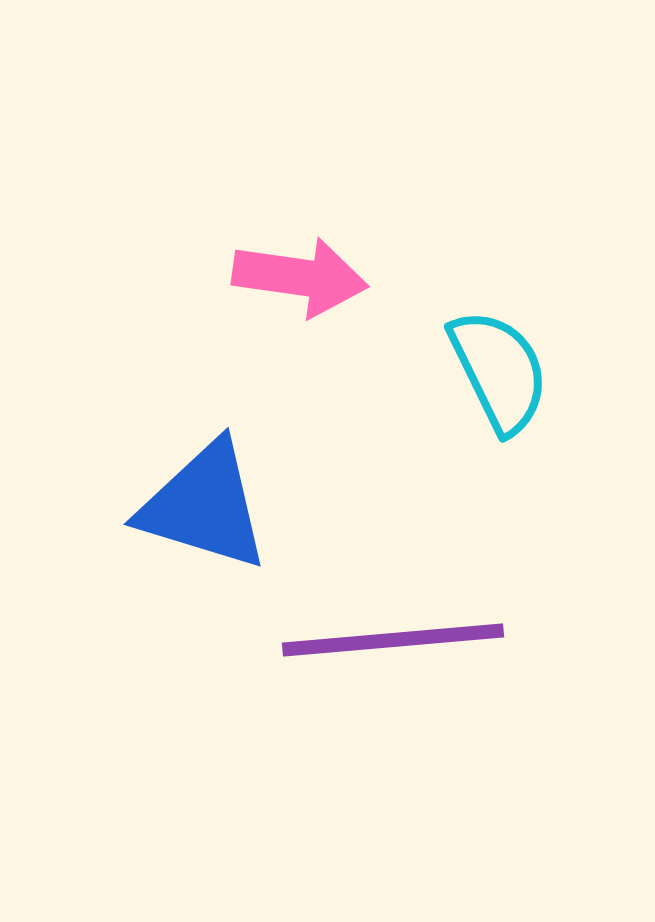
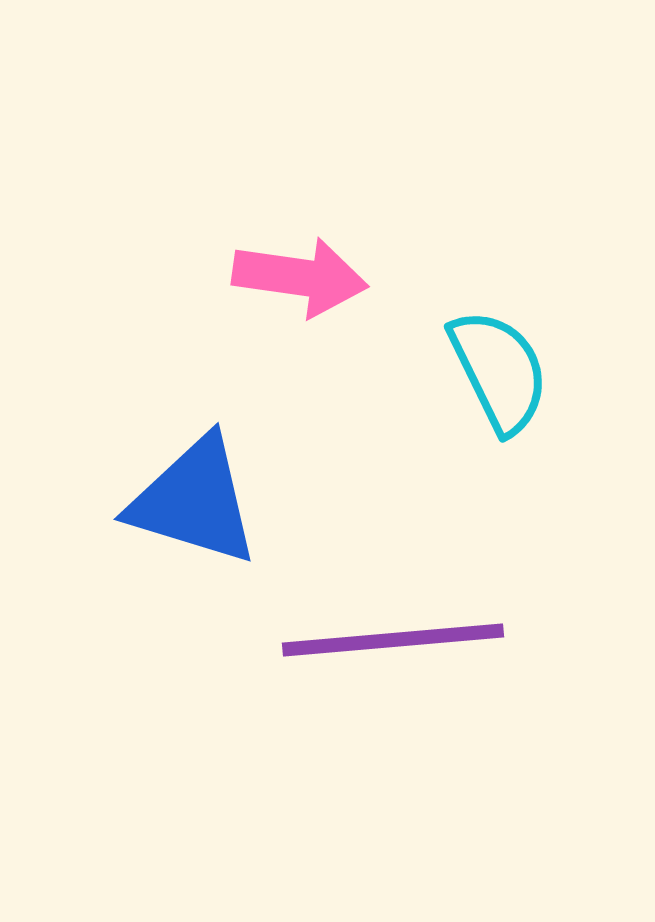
blue triangle: moved 10 px left, 5 px up
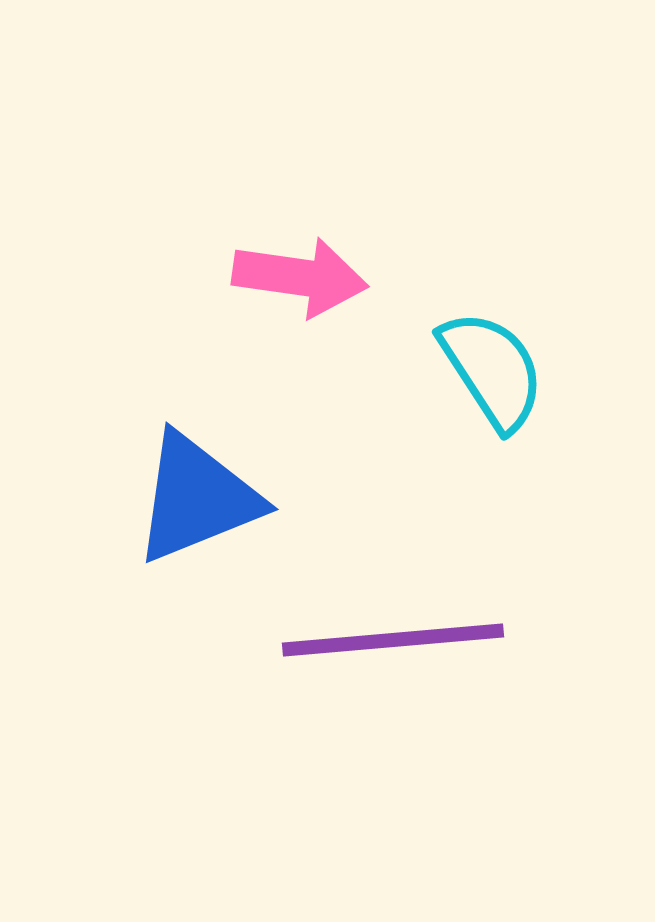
cyan semicircle: moved 7 px left, 1 px up; rotated 7 degrees counterclockwise
blue triangle: moved 3 px right, 3 px up; rotated 39 degrees counterclockwise
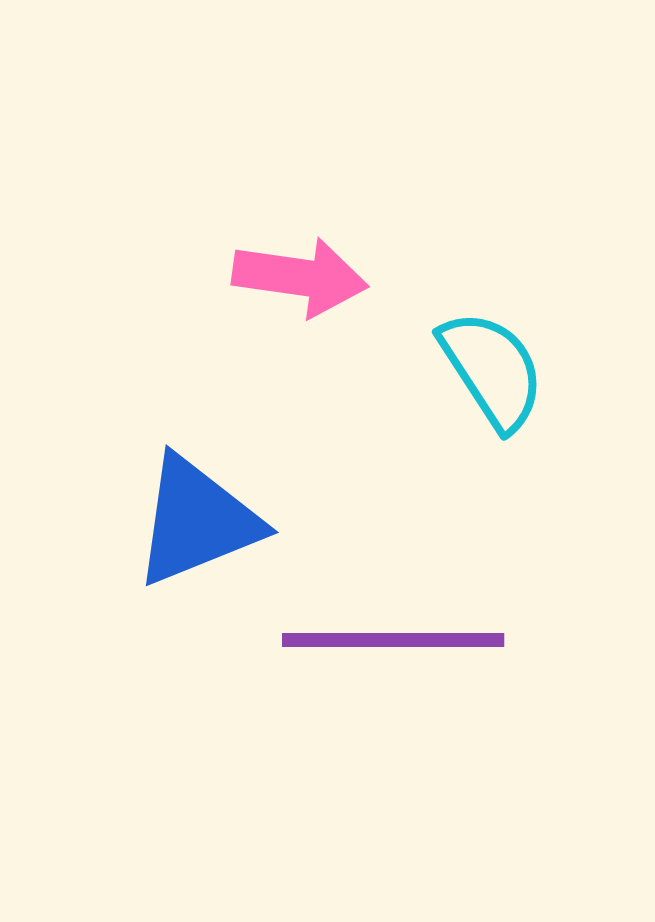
blue triangle: moved 23 px down
purple line: rotated 5 degrees clockwise
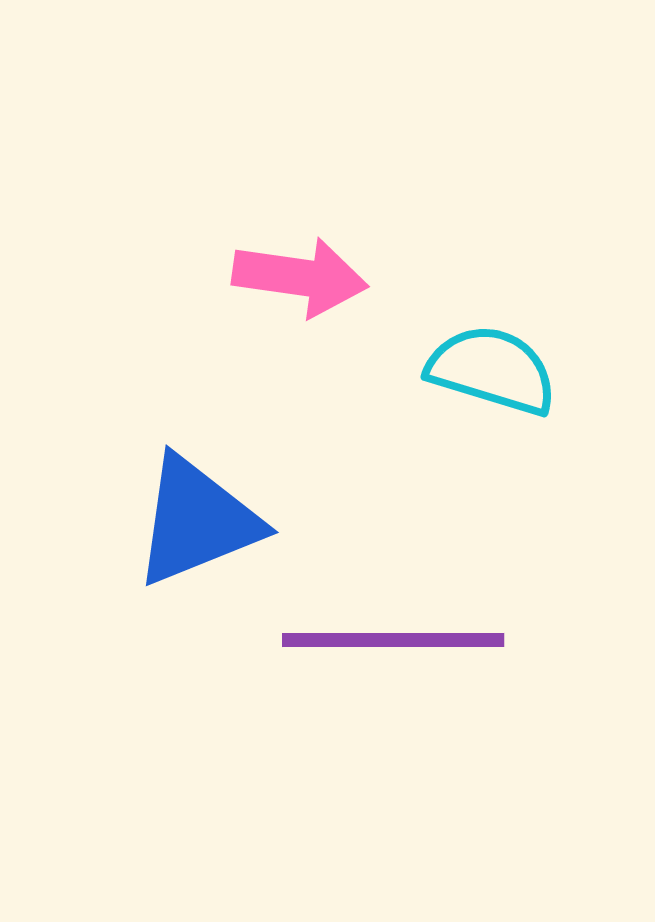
cyan semicircle: rotated 40 degrees counterclockwise
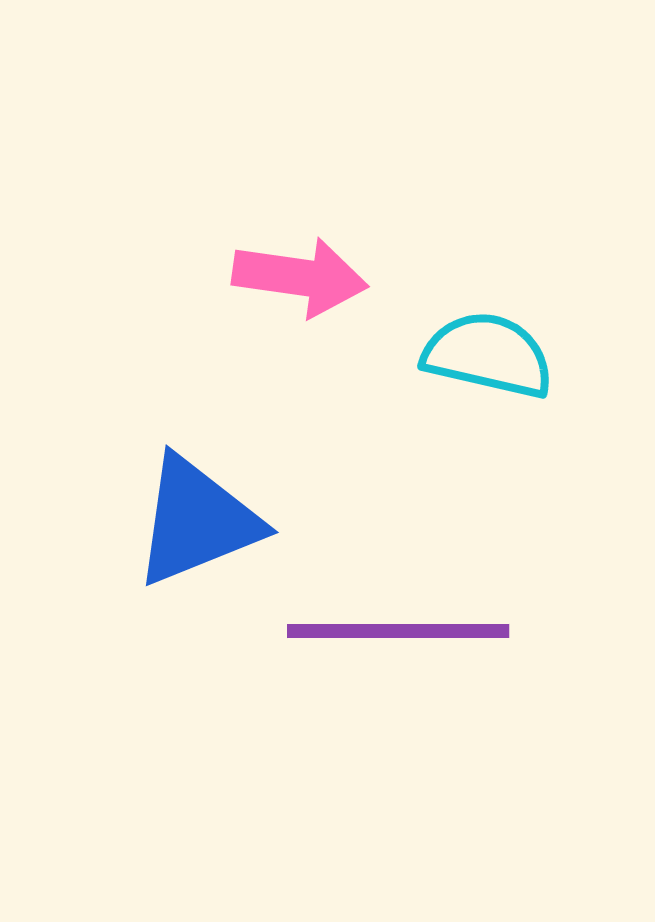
cyan semicircle: moved 4 px left, 15 px up; rotated 4 degrees counterclockwise
purple line: moved 5 px right, 9 px up
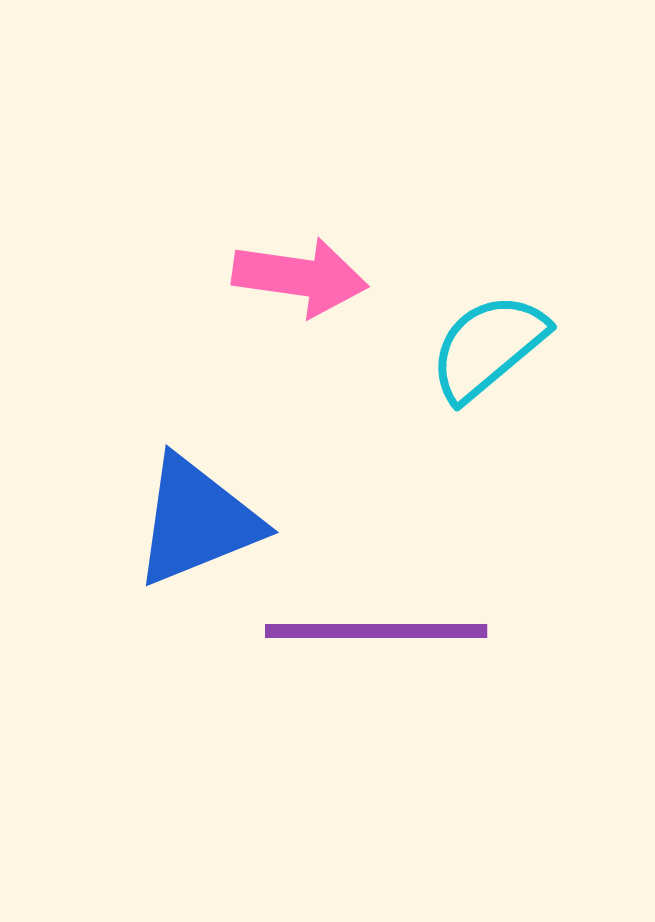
cyan semicircle: moved 8 px up; rotated 53 degrees counterclockwise
purple line: moved 22 px left
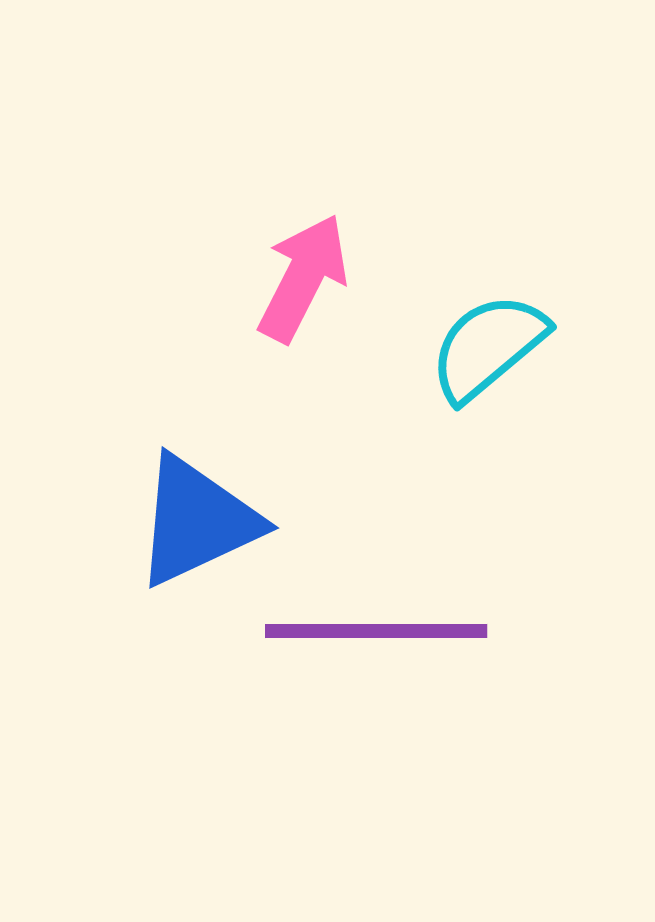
pink arrow: moved 3 px right, 1 px down; rotated 71 degrees counterclockwise
blue triangle: rotated 3 degrees counterclockwise
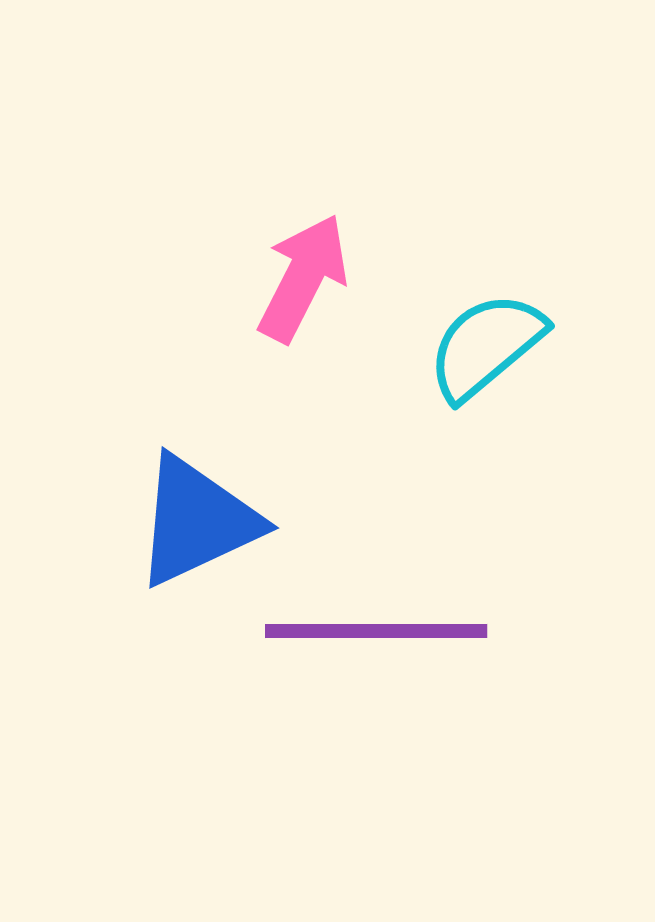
cyan semicircle: moved 2 px left, 1 px up
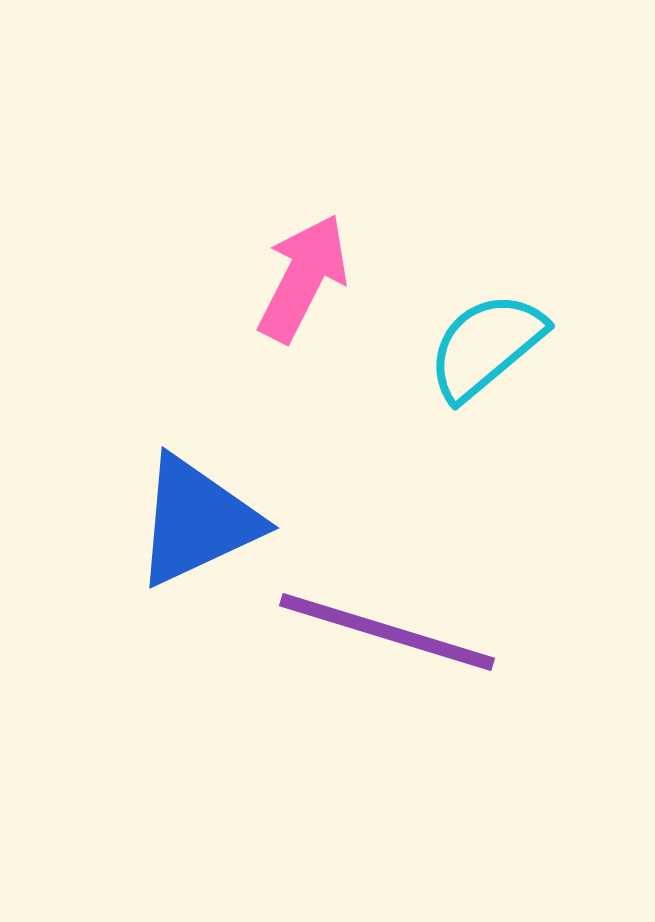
purple line: moved 11 px right, 1 px down; rotated 17 degrees clockwise
